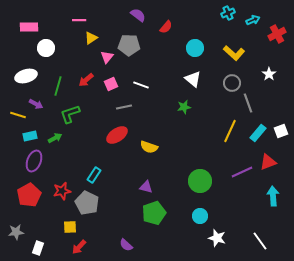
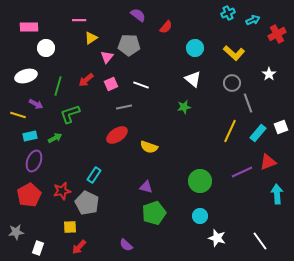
white square at (281, 131): moved 4 px up
cyan arrow at (273, 196): moved 4 px right, 2 px up
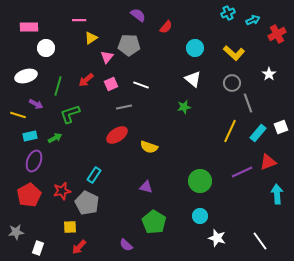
green pentagon at (154, 213): moved 9 px down; rotated 20 degrees counterclockwise
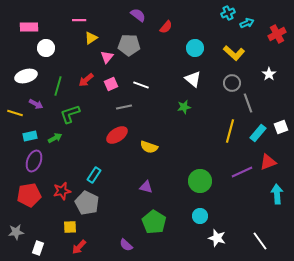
cyan arrow at (253, 20): moved 6 px left, 3 px down
yellow line at (18, 115): moved 3 px left, 2 px up
yellow line at (230, 131): rotated 10 degrees counterclockwise
red pentagon at (29, 195): rotated 20 degrees clockwise
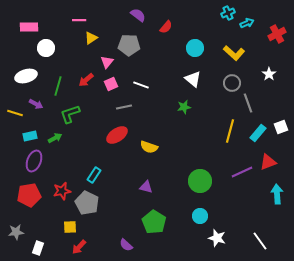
pink triangle at (107, 57): moved 5 px down
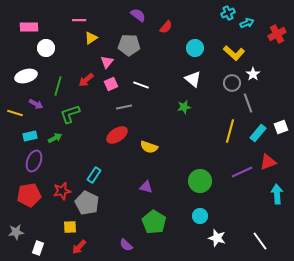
white star at (269, 74): moved 16 px left
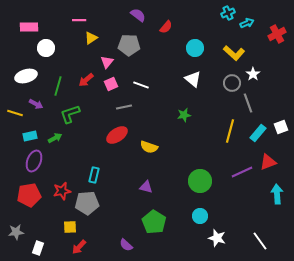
green star at (184, 107): moved 8 px down
cyan rectangle at (94, 175): rotated 21 degrees counterclockwise
gray pentagon at (87, 203): rotated 30 degrees counterclockwise
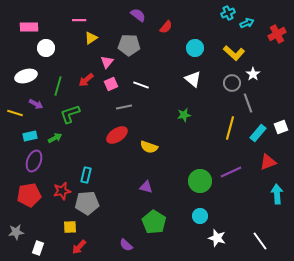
yellow line at (230, 131): moved 3 px up
purple line at (242, 172): moved 11 px left
cyan rectangle at (94, 175): moved 8 px left
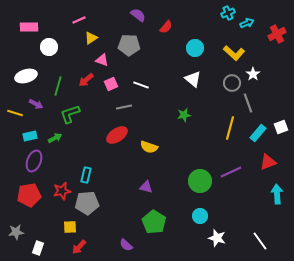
pink line at (79, 20): rotated 24 degrees counterclockwise
white circle at (46, 48): moved 3 px right, 1 px up
pink triangle at (107, 62): moved 5 px left, 2 px up; rotated 48 degrees counterclockwise
